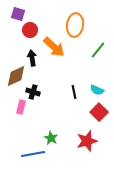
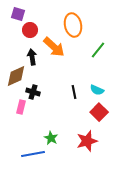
orange ellipse: moved 2 px left; rotated 20 degrees counterclockwise
black arrow: moved 1 px up
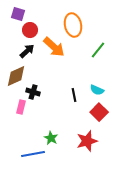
black arrow: moved 5 px left, 6 px up; rotated 56 degrees clockwise
black line: moved 3 px down
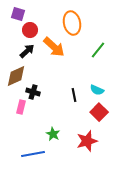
orange ellipse: moved 1 px left, 2 px up
green star: moved 2 px right, 4 px up
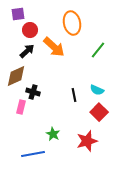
purple square: rotated 24 degrees counterclockwise
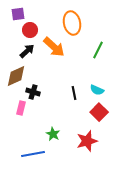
green line: rotated 12 degrees counterclockwise
black line: moved 2 px up
pink rectangle: moved 1 px down
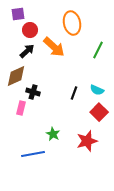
black line: rotated 32 degrees clockwise
